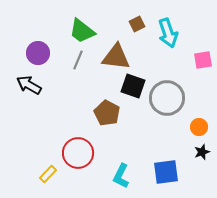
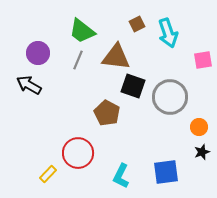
gray circle: moved 3 px right, 1 px up
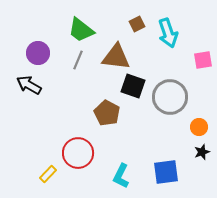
green trapezoid: moved 1 px left, 1 px up
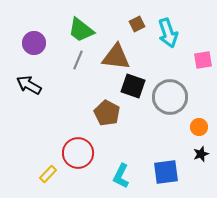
purple circle: moved 4 px left, 10 px up
black star: moved 1 px left, 2 px down
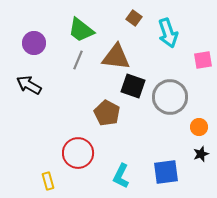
brown square: moved 3 px left, 6 px up; rotated 28 degrees counterclockwise
yellow rectangle: moved 7 px down; rotated 60 degrees counterclockwise
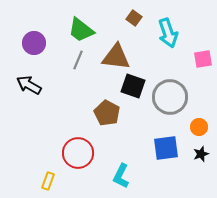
pink square: moved 1 px up
blue square: moved 24 px up
yellow rectangle: rotated 36 degrees clockwise
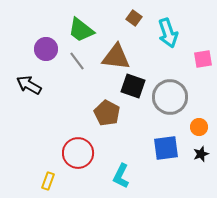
purple circle: moved 12 px right, 6 px down
gray line: moved 1 px left, 1 px down; rotated 60 degrees counterclockwise
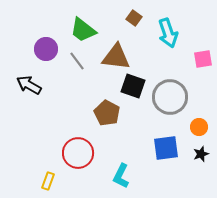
green trapezoid: moved 2 px right
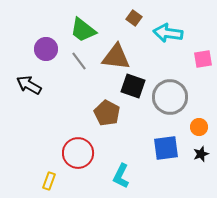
cyan arrow: rotated 116 degrees clockwise
gray line: moved 2 px right
yellow rectangle: moved 1 px right
